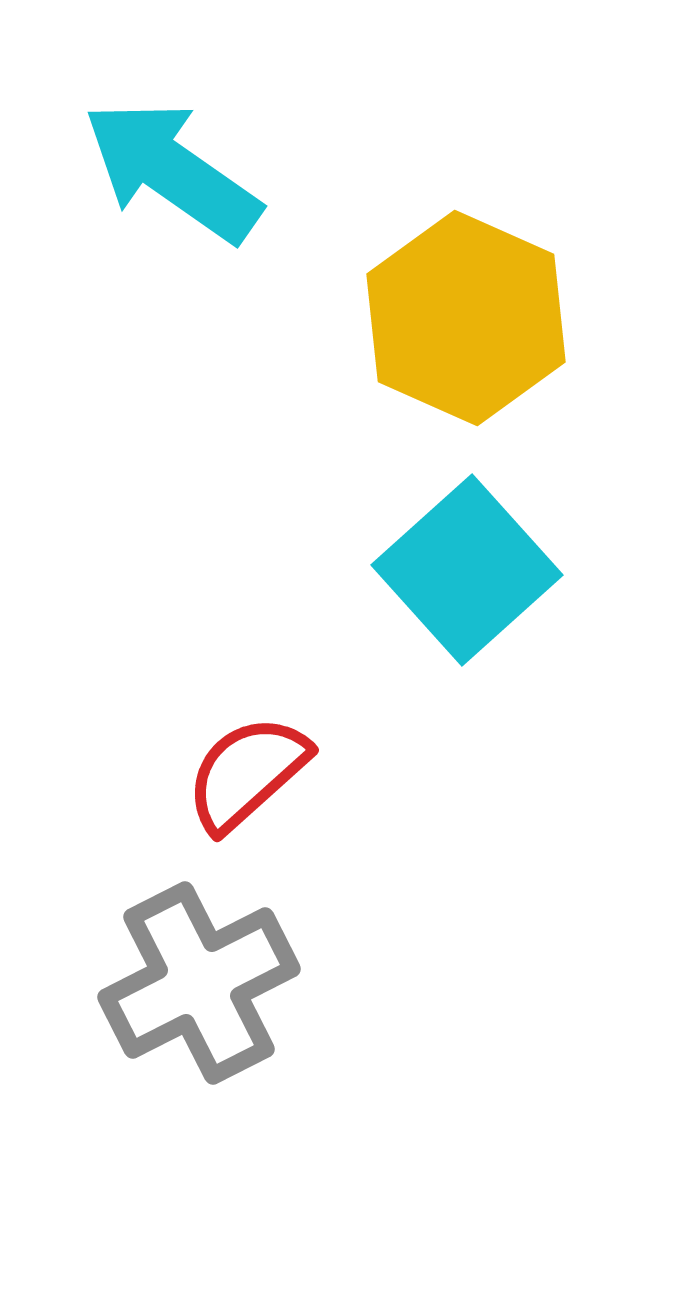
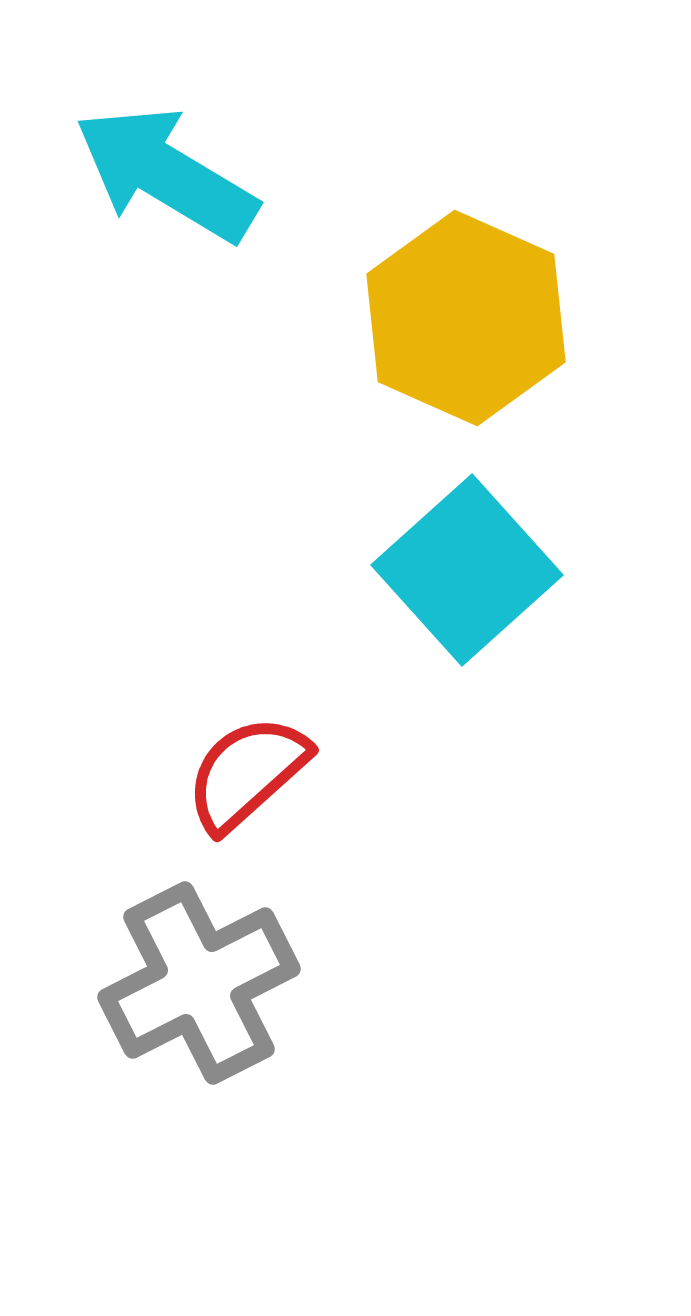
cyan arrow: moved 6 px left, 3 px down; rotated 4 degrees counterclockwise
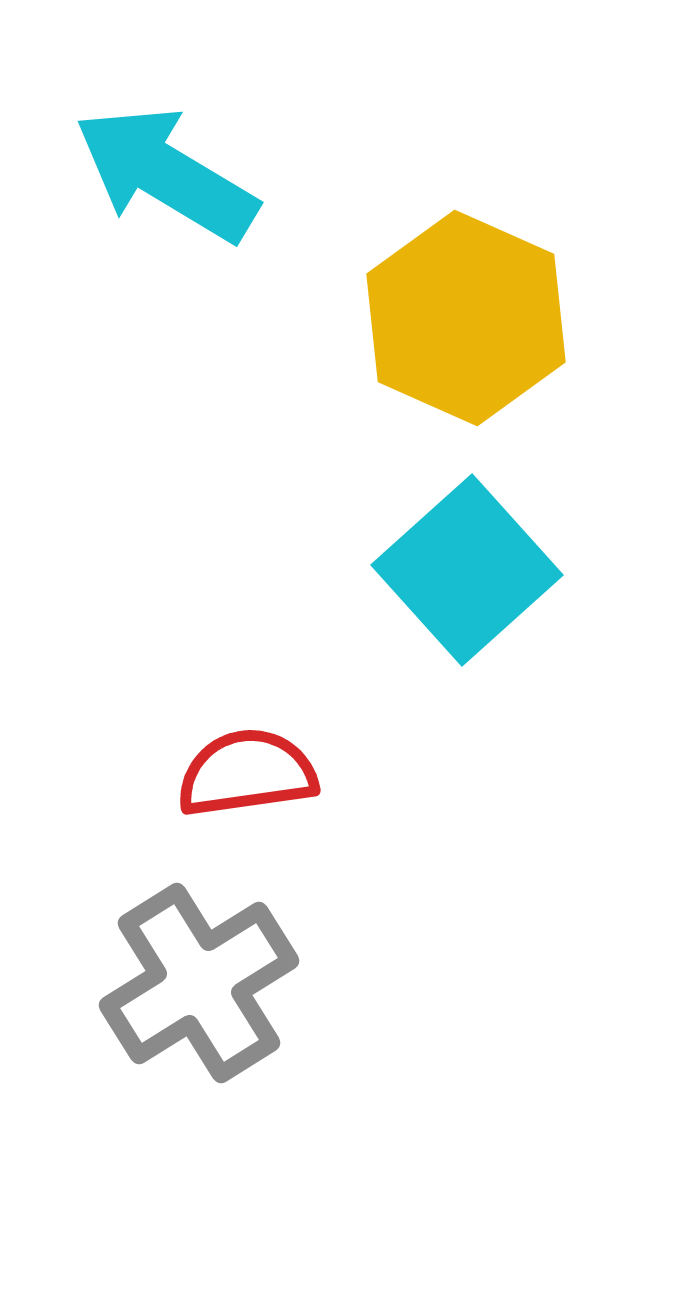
red semicircle: rotated 34 degrees clockwise
gray cross: rotated 5 degrees counterclockwise
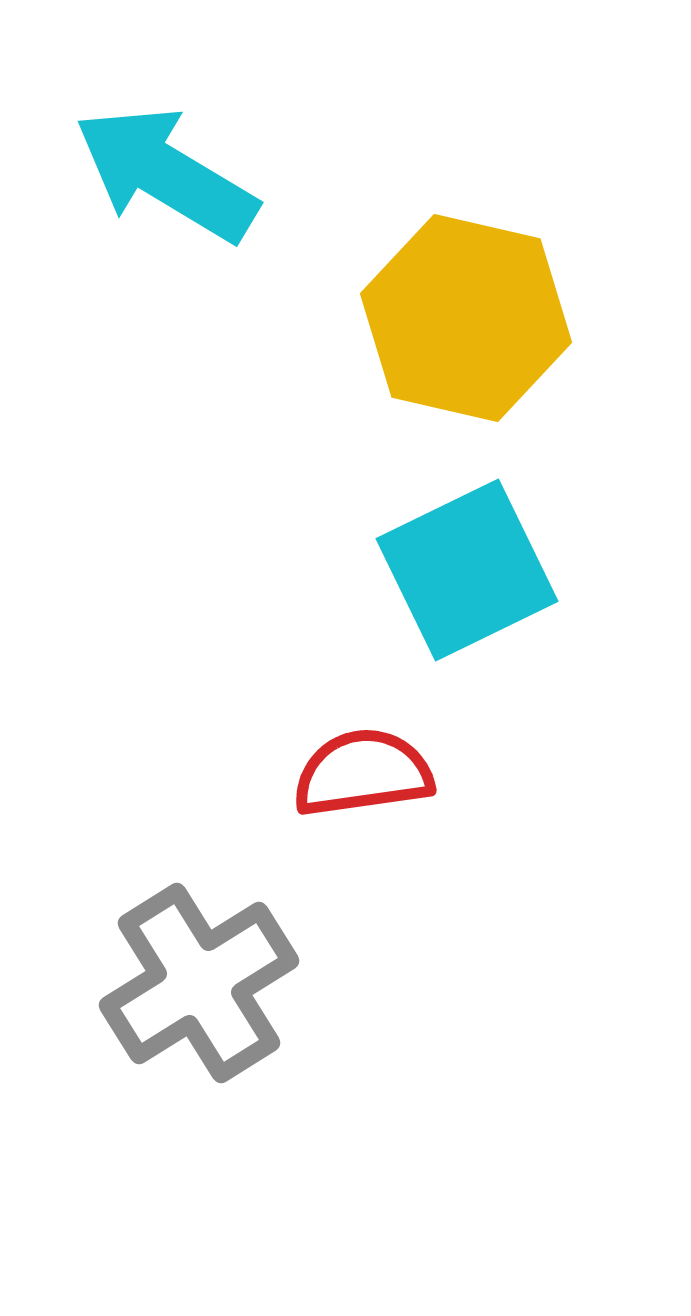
yellow hexagon: rotated 11 degrees counterclockwise
cyan square: rotated 16 degrees clockwise
red semicircle: moved 116 px right
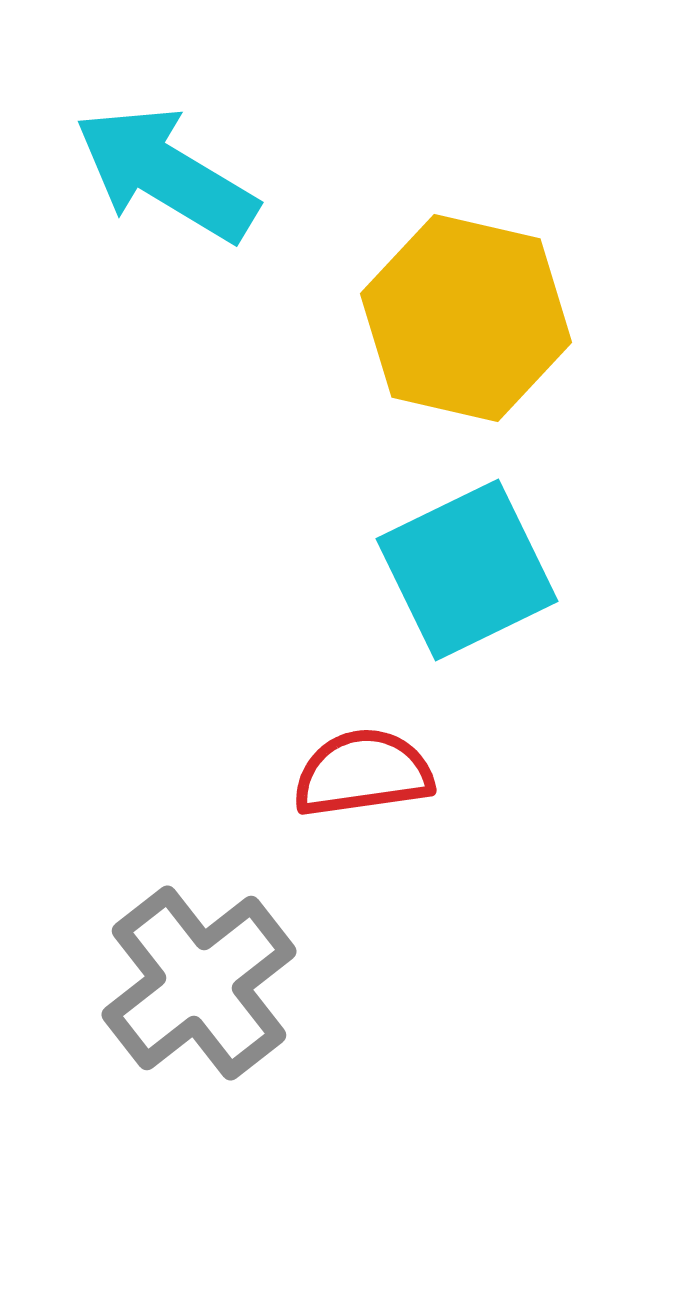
gray cross: rotated 6 degrees counterclockwise
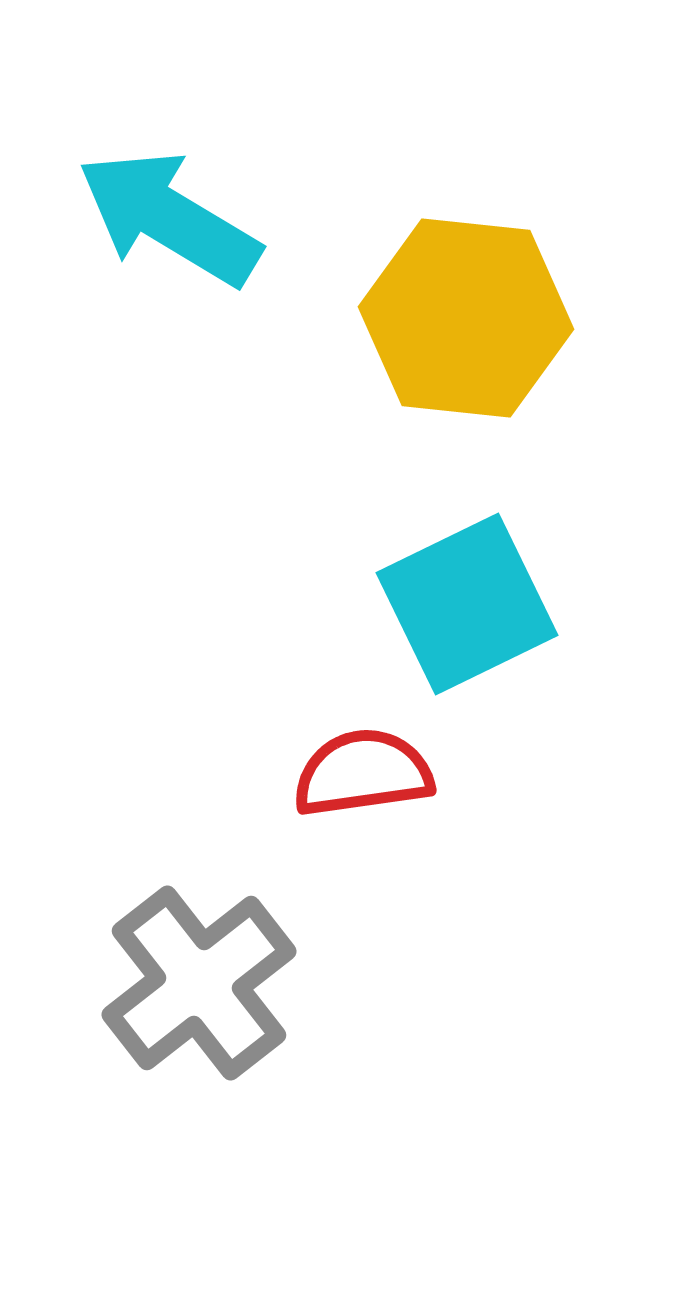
cyan arrow: moved 3 px right, 44 px down
yellow hexagon: rotated 7 degrees counterclockwise
cyan square: moved 34 px down
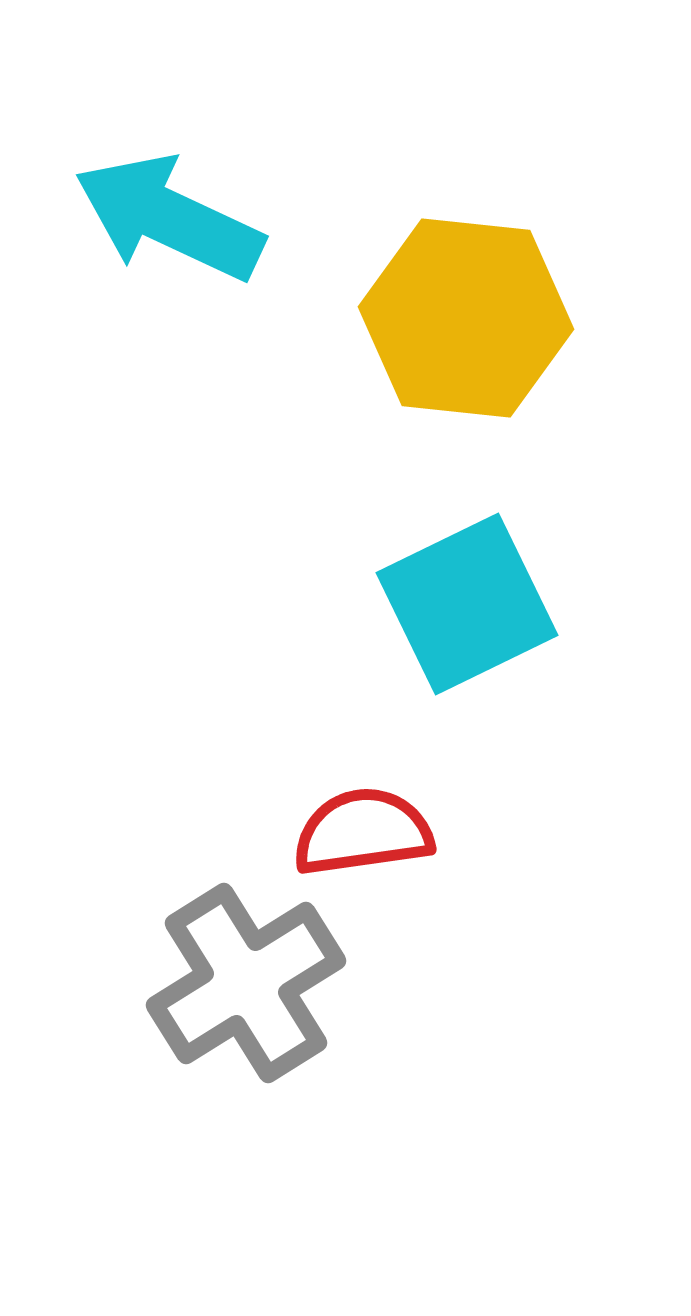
cyan arrow: rotated 6 degrees counterclockwise
red semicircle: moved 59 px down
gray cross: moved 47 px right; rotated 6 degrees clockwise
